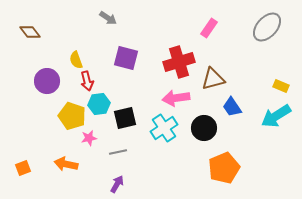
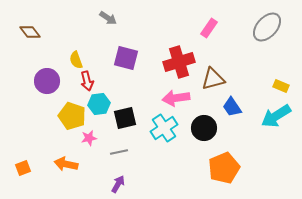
gray line: moved 1 px right
purple arrow: moved 1 px right
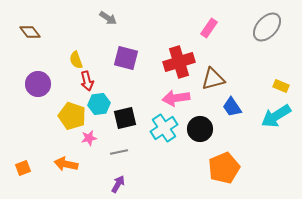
purple circle: moved 9 px left, 3 px down
black circle: moved 4 px left, 1 px down
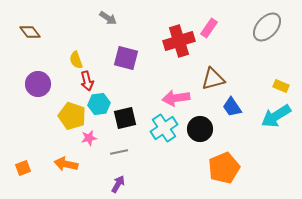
red cross: moved 21 px up
